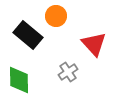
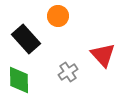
orange circle: moved 2 px right
black rectangle: moved 2 px left, 4 px down; rotated 8 degrees clockwise
red triangle: moved 9 px right, 11 px down
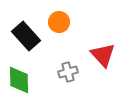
orange circle: moved 1 px right, 6 px down
black rectangle: moved 3 px up
gray cross: rotated 18 degrees clockwise
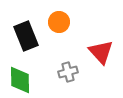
black rectangle: rotated 20 degrees clockwise
red triangle: moved 2 px left, 3 px up
green diamond: moved 1 px right
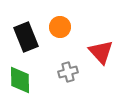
orange circle: moved 1 px right, 5 px down
black rectangle: moved 1 px down
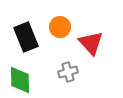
red triangle: moved 10 px left, 9 px up
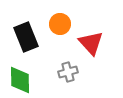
orange circle: moved 3 px up
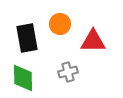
black rectangle: moved 1 px right, 1 px down; rotated 12 degrees clockwise
red triangle: moved 2 px right, 2 px up; rotated 48 degrees counterclockwise
green diamond: moved 3 px right, 2 px up
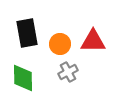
orange circle: moved 20 px down
black rectangle: moved 5 px up
gray cross: rotated 12 degrees counterclockwise
